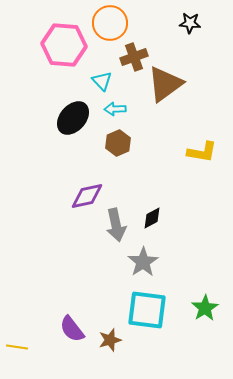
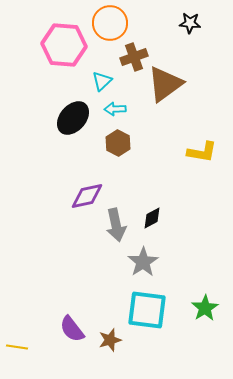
cyan triangle: rotated 30 degrees clockwise
brown hexagon: rotated 10 degrees counterclockwise
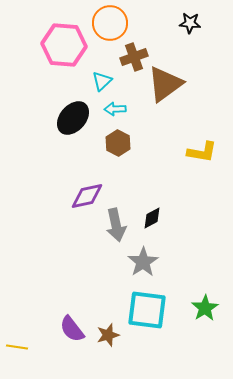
brown star: moved 2 px left, 5 px up
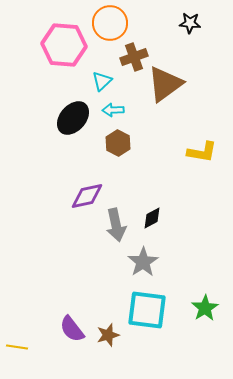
cyan arrow: moved 2 px left, 1 px down
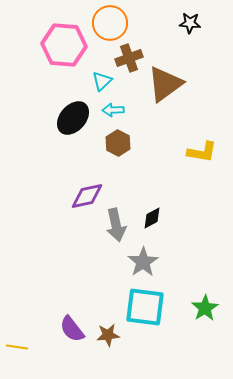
brown cross: moved 5 px left, 1 px down
cyan square: moved 2 px left, 3 px up
brown star: rotated 10 degrees clockwise
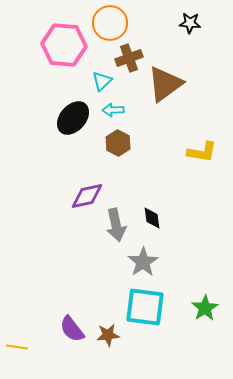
black diamond: rotated 70 degrees counterclockwise
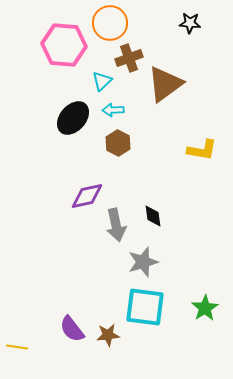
yellow L-shape: moved 2 px up
black diamond: moved 1 px right, 2 px up
gray star: rotated 16 degrees clockwise
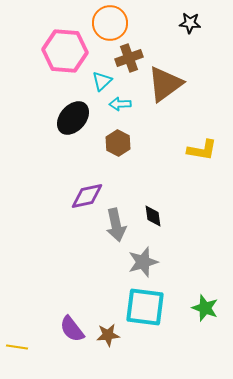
pink hexagon: moved 1 px right, 6 px down
cyan arrow: moved 7 px right, 6 px up
green star: rotated 20 degrees counterclockwise
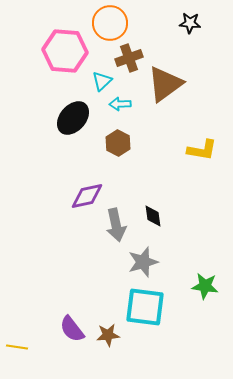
green star: moved 22 px up; rotated 12 degrees counterclockwise
